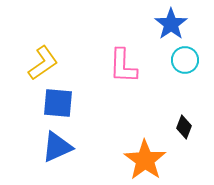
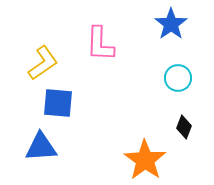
cyan circle: moved 7 px left, 18 px down
pink L-shape: moved 23 px left, 22 px up
blue triangle: moved 16 px left; rotated 20 degrees clockwise
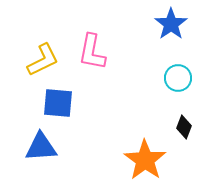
pink L-shape: moved 8 px left, 8 px down; rotated 9 degrees clockwise
yellow L-shape: moved 3 px up; rotated 9 degrees clockwise
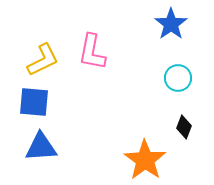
blue square: moved 24 px left, 1 px up
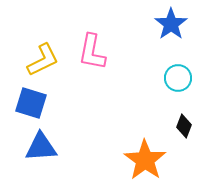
blue square: moved 3 px left, 1 px down; rotated 12 degrees clockwise
black diamond: moved 1 px up
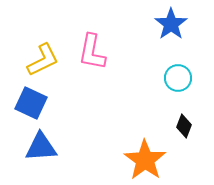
blue square: rotated 8 degrees clockwise
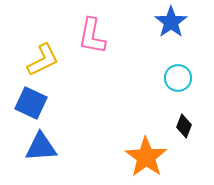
blue star: moved 2 px up
pink L-shape: moved 16 px up
orange star: moved 1 px right, 3 px up
